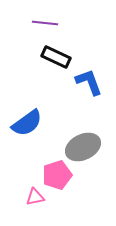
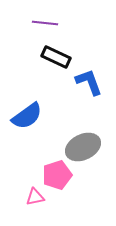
blue semicircle: moved 7 px up
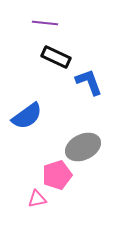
pink triangle: moved 2 px right, 2 px down
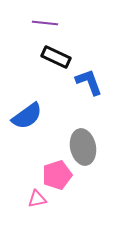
gray ellipse: rotated 76 degrees counterclockwise
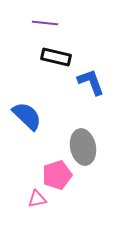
black rectangle: rotated 12 degrees counterclockwise
blue L-shape: moved 2 px right
blue semicircle: rotated 100 degrees counterclockwise
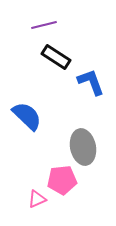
purple line: moved 1 px left, 2 px down; rotated 20 degrees counterclockwise
black rectangle: rotated 20 degrees clockwise
pink pentagon: moved 5 px right, 5 px down; rotated 12 degrees clockwise
pink triangle: rotated 12 degrees counterclockwise
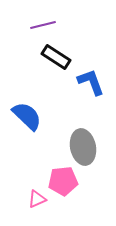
purple line: moved 1 px left
pink pentagon: moved 1 px right, 1 px down
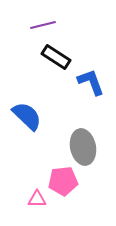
pink triangle: rotated 24 degrees clockwise
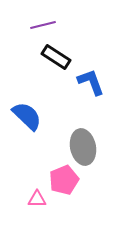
pink pentagon: moved 1 px right, 1 px up; rotated 16 degrees counterclockwise
